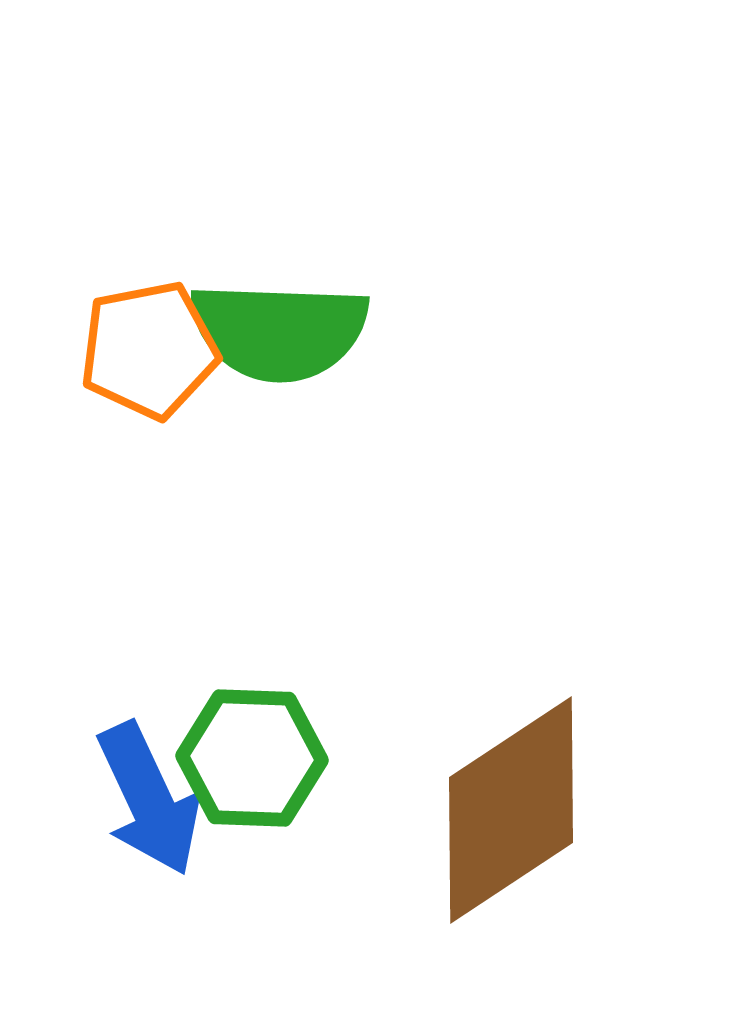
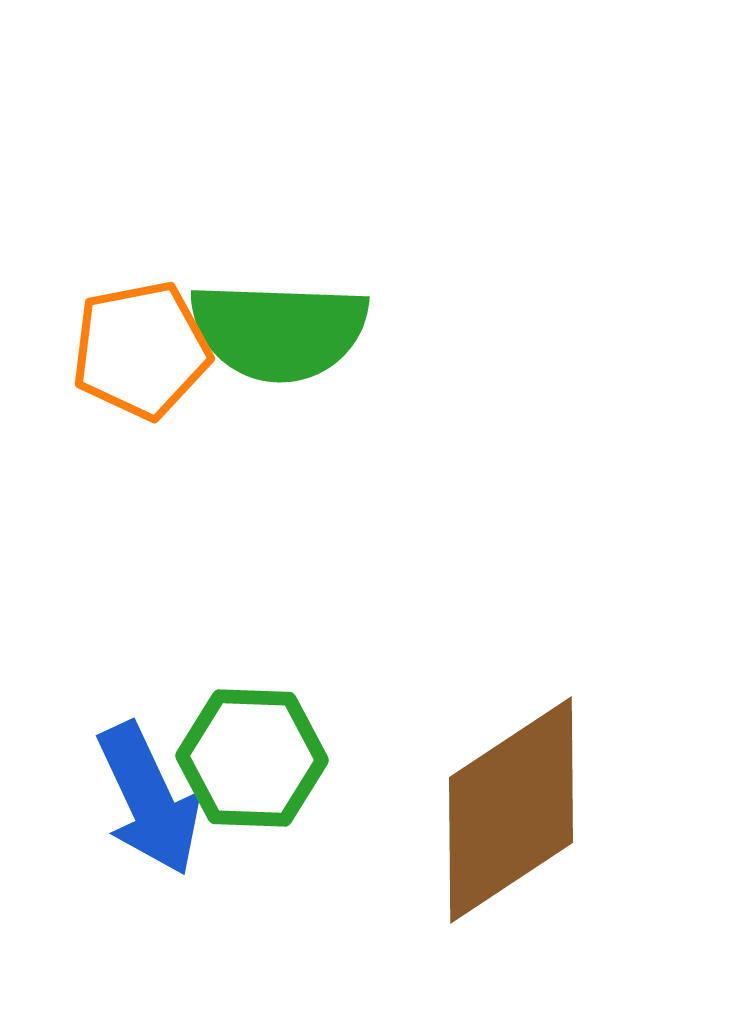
orange pentagon: moved 8 px left
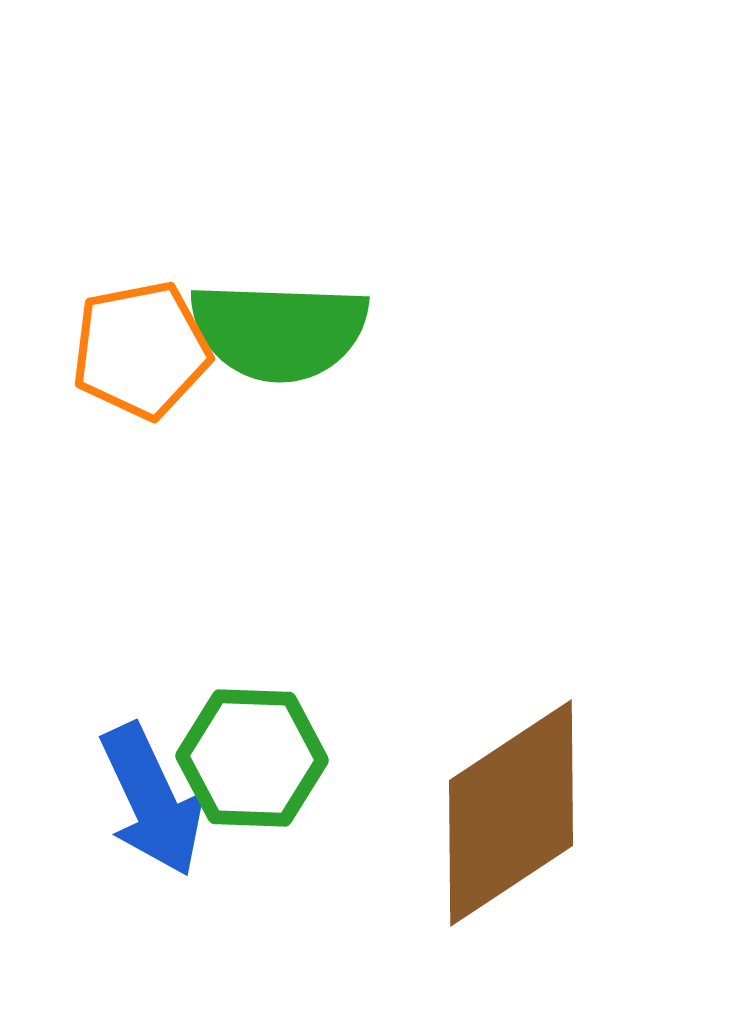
blue arrow: moved 3 px right, 1 px down
brown diamond: moved 3 px down
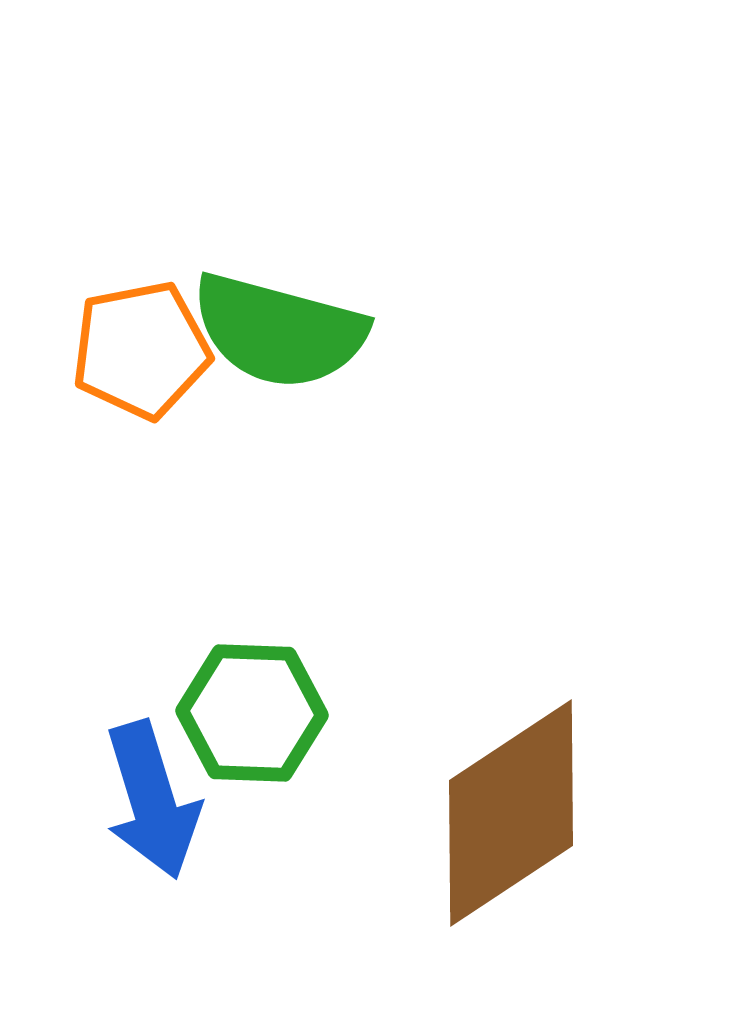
green semicircle: rotated 13 degrees clockwise
green hexagon: moved 45 px up
blue arrow: rotated 8 degrees clockwise
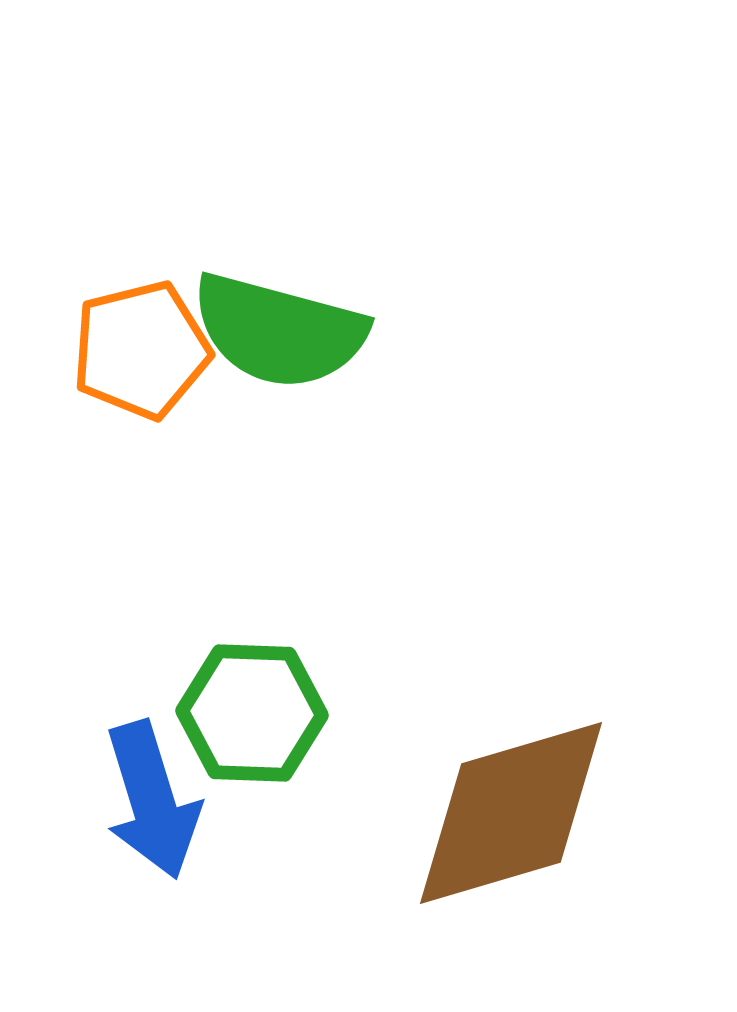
orange pentagon: rotated 3 degrees counterclockwise
brown diamond: rotated 17 degrees clockwise
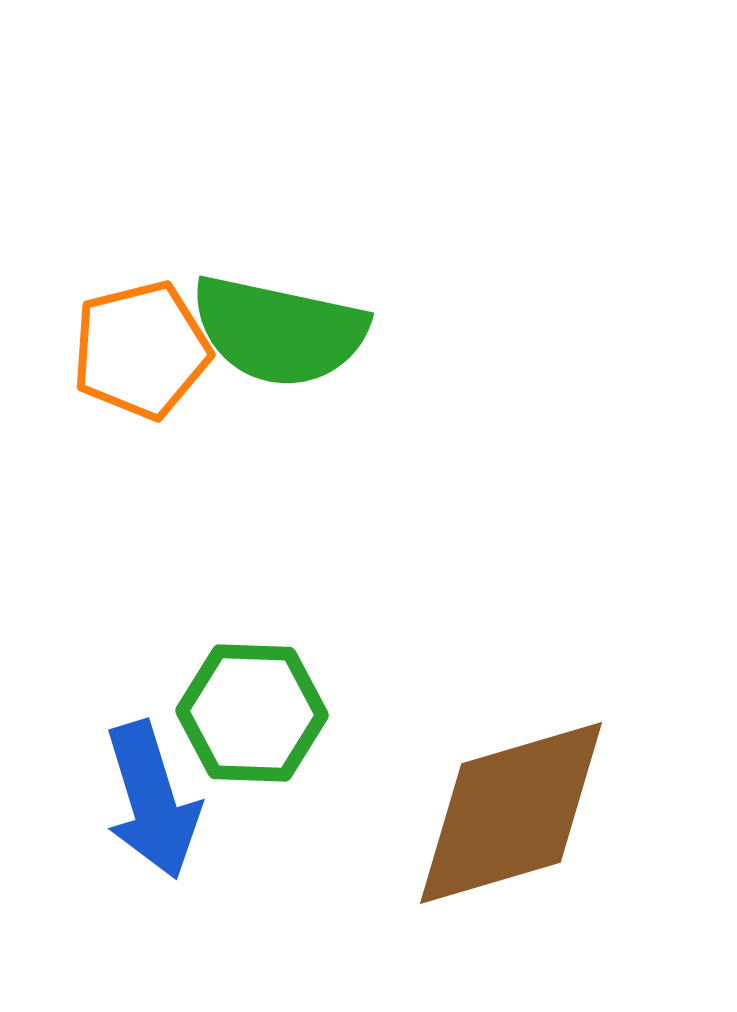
green semicircle: rotated 3 degrees counterclockwise
